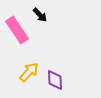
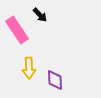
yellow arrow: moved 4 px up; rotated 135 degrees clockwise
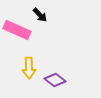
pink rectangle: rotated 32 degrees counterclockwise
purple diamond: rotated 50 degrees counterclockwise
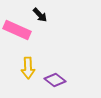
yellow arrow: moved 1 px left
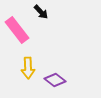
black arrow: moved 1 px right, 3 px up
pink rectangle: rotated 28 degrees clockwise
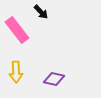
yellow arrow: moved 12 px left, 4 px down
purple diamond: moved 1 px left, 1 px up; rotated 25 degrees counterclockwise
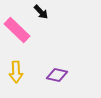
pink rectangle: rotated 8 degrees counterclockwise
purple diamond: moved 3 px right, 4 px up
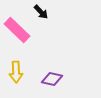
purple diamond: moved 5 px left, 4 px down
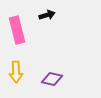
black arrow: moved 6 px right, 3 px down; rotated 63 degrees counterclockwise
pink rectangle: rotated 32 degrees clockwise
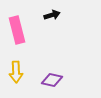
black arrow: moved 5 px right
purple diamond: moved 1 px down
